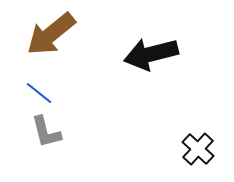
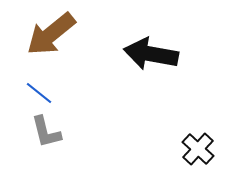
black arrow: rotated 24 degrees clockwise
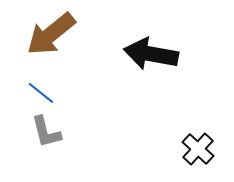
blue line: moved 2 px right
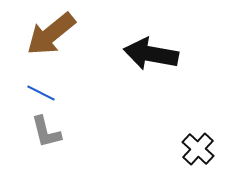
blue line: rotated 12 degrees counterclockwise
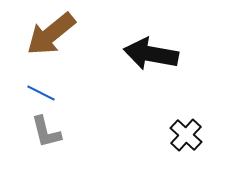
black cross: moved 12 px left, 14 px up
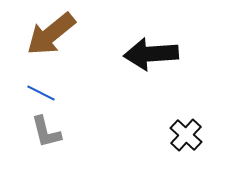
black arrow: rotated 14 degrees counterclockwise
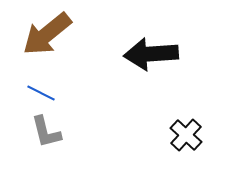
brown arrow: moved 4 px left
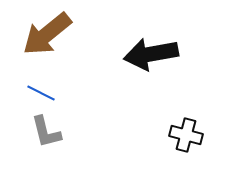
black arrow: rotated 6 degrees counterclockwise
black cross: rotated 28 degrees counterclockwise
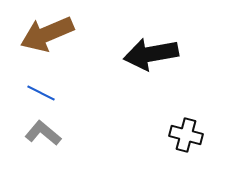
brown arrow: rotated 16 degrees clockwise
gray L-shape: moved 3 px left, 1 px down; rotated 144 degrees clockwise
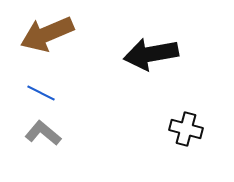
black cross: moved 6 px up
